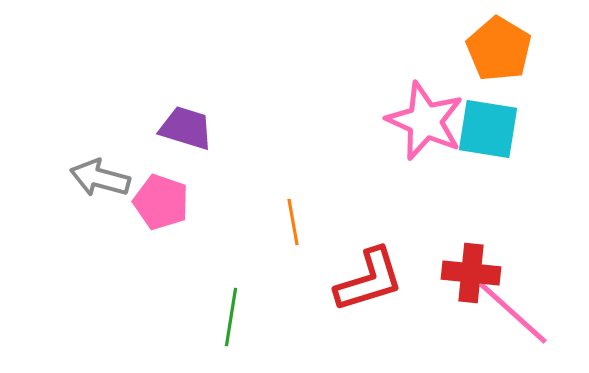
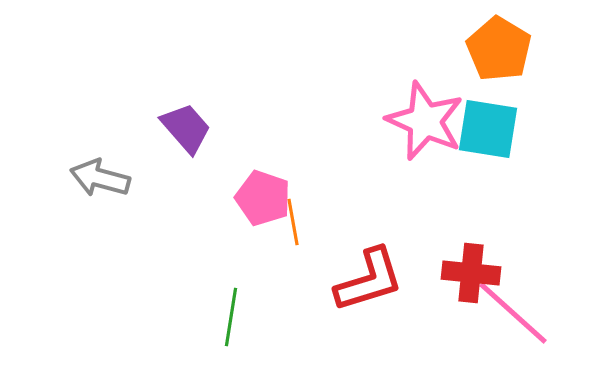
purple trapezoid: rotated 32 degrees clockwise
pink pentagon: moved 102 px right, 4 px up
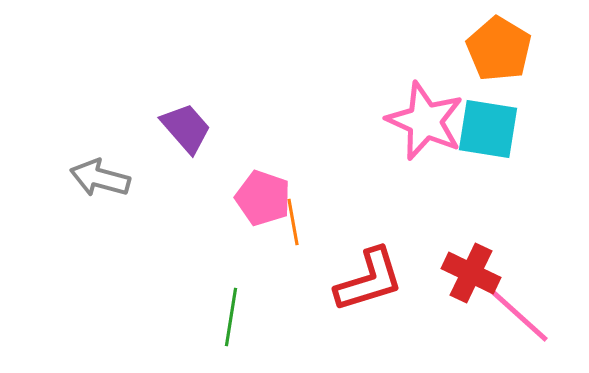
red cross: rotated 20 degrees clockwise
pink line: moved 1 px right, 2 px up
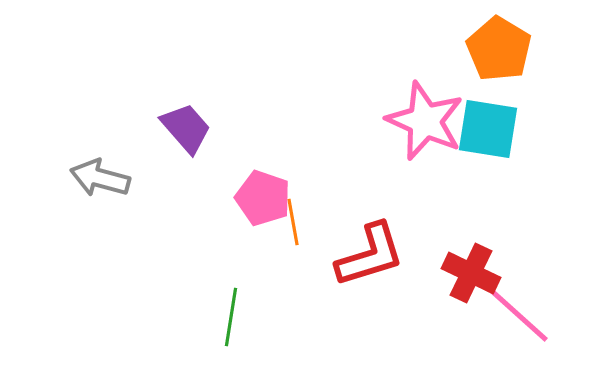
red L-shape: moved 1 px right, 25 px up
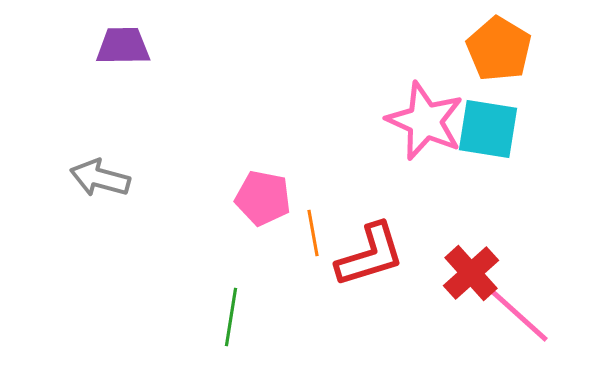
purple trapezoid: moved 63 px left, 82 px up; rotated 50 degrees counterclockwise
pink pentagon: rotated 8 degrees counterclockwise
orange line: moved 20 px right, 11 px down
red cross: rotated 22 degrees clockwise
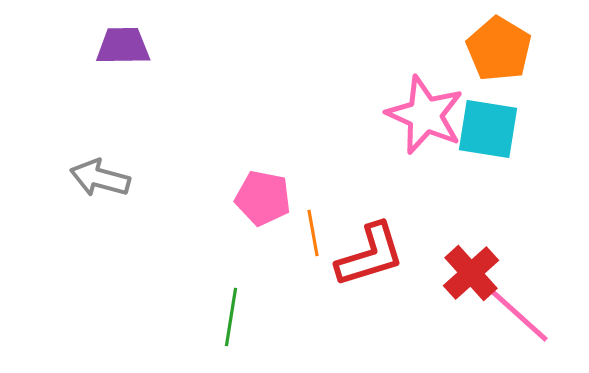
pink star: moved 6 px up
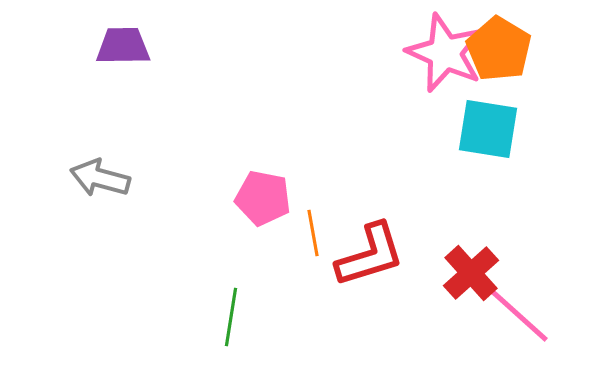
pink star: moved 20 px right, 62 px up
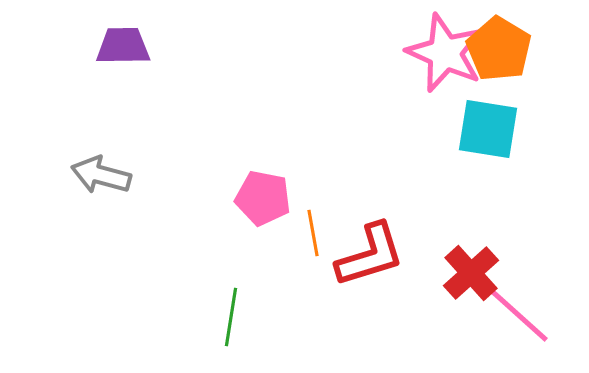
gray arrow: moved 1 px right, 3 px up
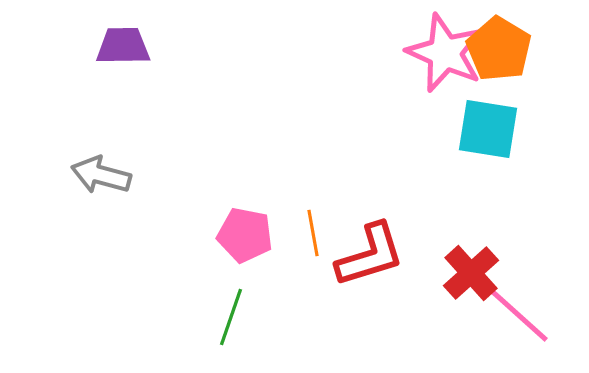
pink pentagon: moved 18 px left, 37 px down
green line: rotated 10 degrees clockwise
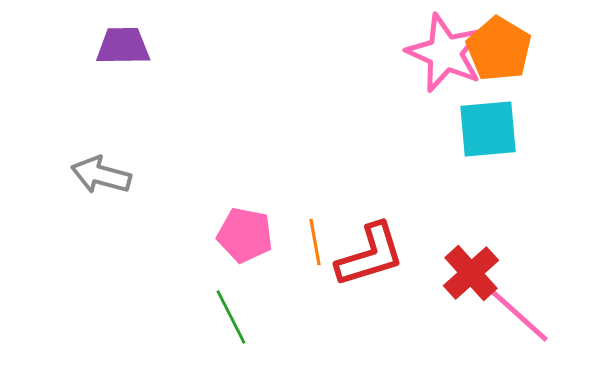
cyan square: rotated 14 degrees counterclockwise
orange line: moved 2 px right, 9 px down
green line: rotated 46 degrees counterclockwise
